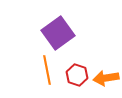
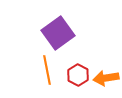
red hexagon: moved 1 px right; rotated 10 degrees clockwise
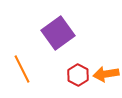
orange line: moved 25 px left, 1 px up; rotated 16 degrees counterclockwise
orange arrow: moved 4 px up
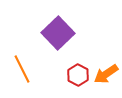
purple square: rotated 8 degrees counterclockwise
orange arrow: rotated 25 degrees counterclockwise
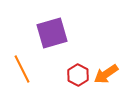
purple square: moved 6 px left; rotated 28 degrees clockwise
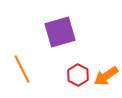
purple square: moved 8 px right, 1 px up
orange arrow: moved 2 px down
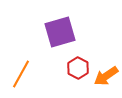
orange line: moved 1 px left, 5 px down; rotated 56 degrees clockwise
red hexagon: moved 7 px up
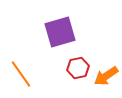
red hexagon: rotated 20 degrees clockwise
orange line: rotated 64 degrees counterclockwise
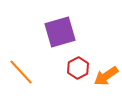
red hexagon: rotated 15 degrees counterclockwise
orange line: moved 2 px up; rotated 8 degrees counterclockwise
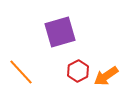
red hexagon: moved 3 px down
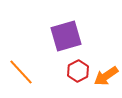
purple square: moved 6 px right, 4 px down
